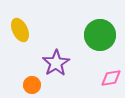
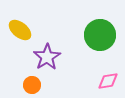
yellow ellipse: rotated 25 degrees counterclockwise
purple star: moved 9 px left, 6 px up
pink diamond: moved 3 px left, 3 px down
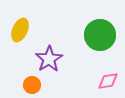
yellow ellipse: rotated 75 degrees clockwise
purple star: moved 2 px right, 2 px down
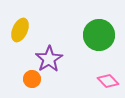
green circle: moved 1 px left
pink diamond: rotated 55 degrees clockwise
orange circle: moved 6 px up
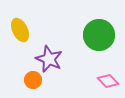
yellow ellipse: rotated 50 degrees counterclockwise
purple star: rotated 16 degrees counterclockwise
orange circle: moved 1 px right, 1 px down
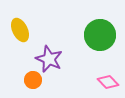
green circle: moved 1 px right
pink diamond: moved 1 px down
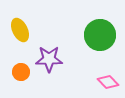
purple star: rotated 24 degrees counterclockwise
orange circle: moved 12 px left, 8 px up
